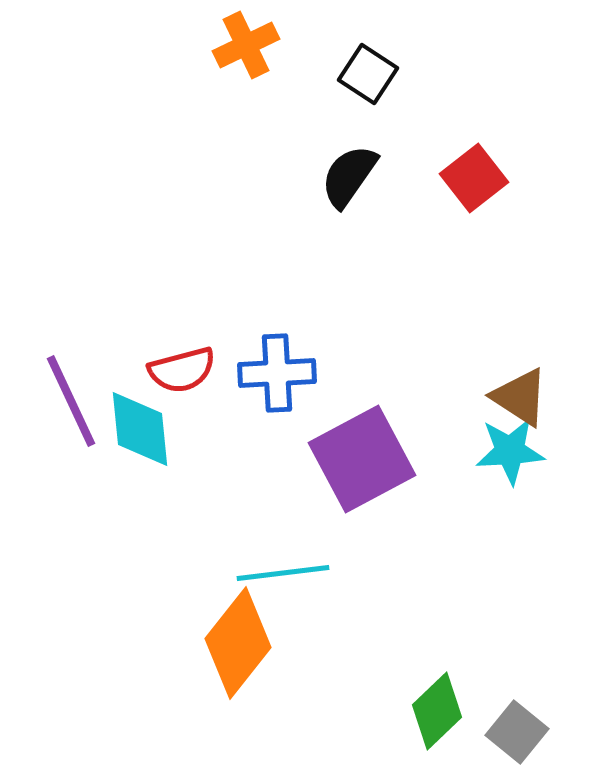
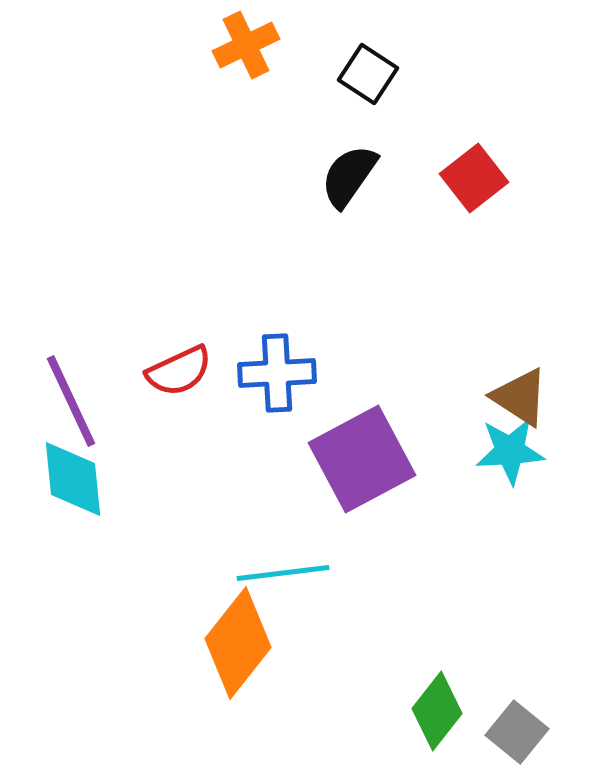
red semicircle: moved 3 px left, 1 px down; rotated 10 degrees counterclockwise
cyan diamond: moved 67 px left, 50 px down
green diamond: rotated 8 degrees counterclockwise
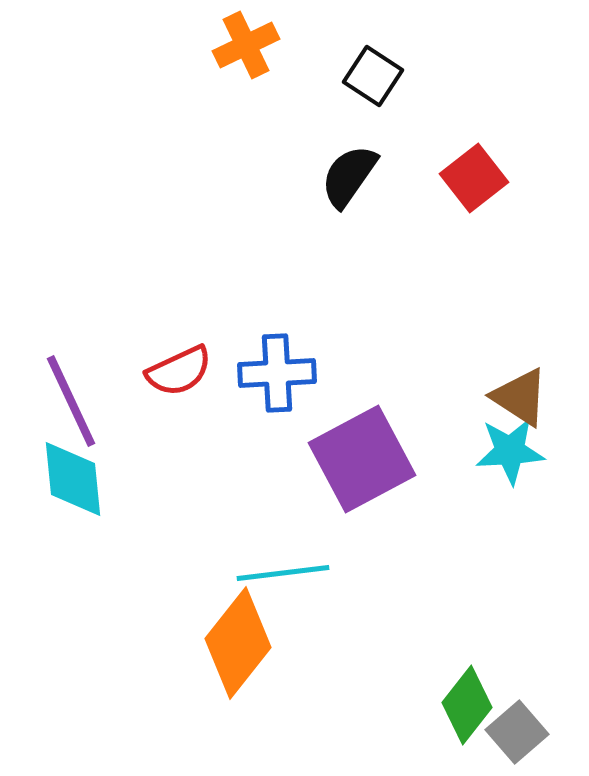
black square: moved 5 px right, 2 px down
green diamond: moved 30 px right, 6 px up
gray square: rotated 10 degrees clockwise
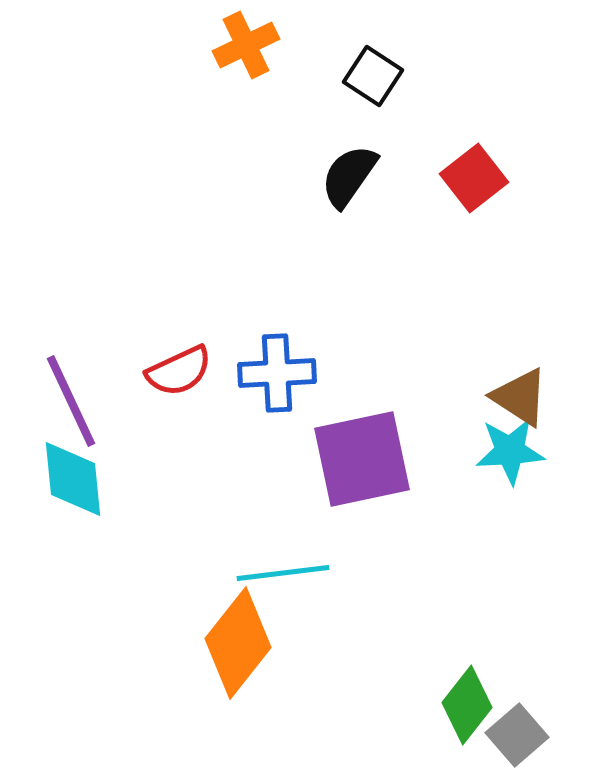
purple square: rotated 16 degrees clockwise
gray square: moved 3 px down
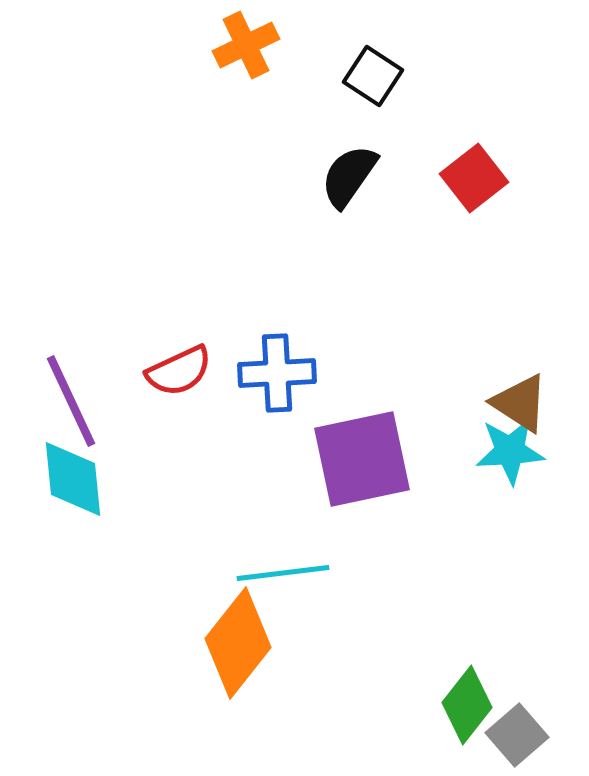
brown triangle: moved 6 px down
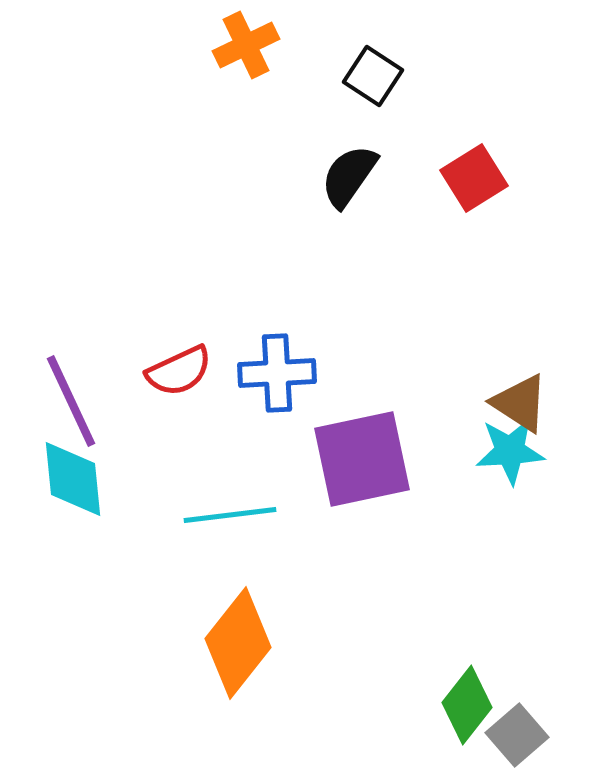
red square: rotated 6 degrees clockwise
cyan line: moved 53 px left, 58 px up
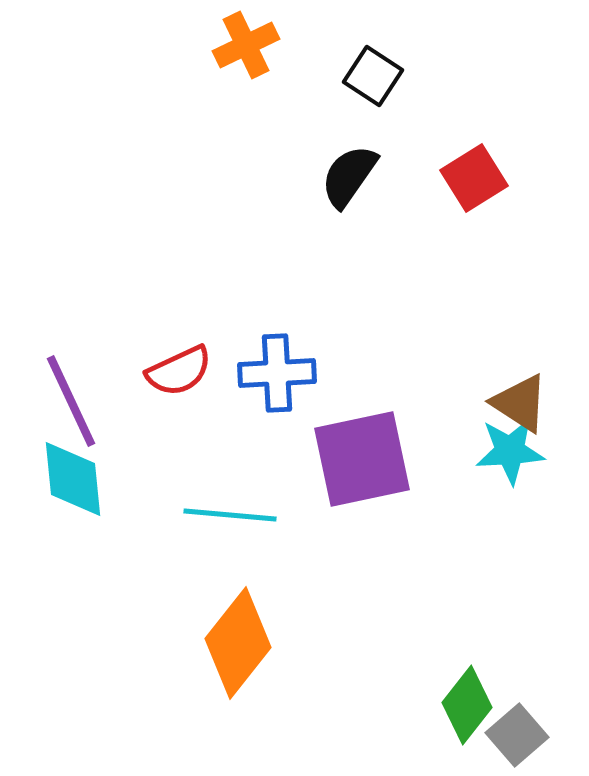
cyan line: rotated 12 degrees clockwise
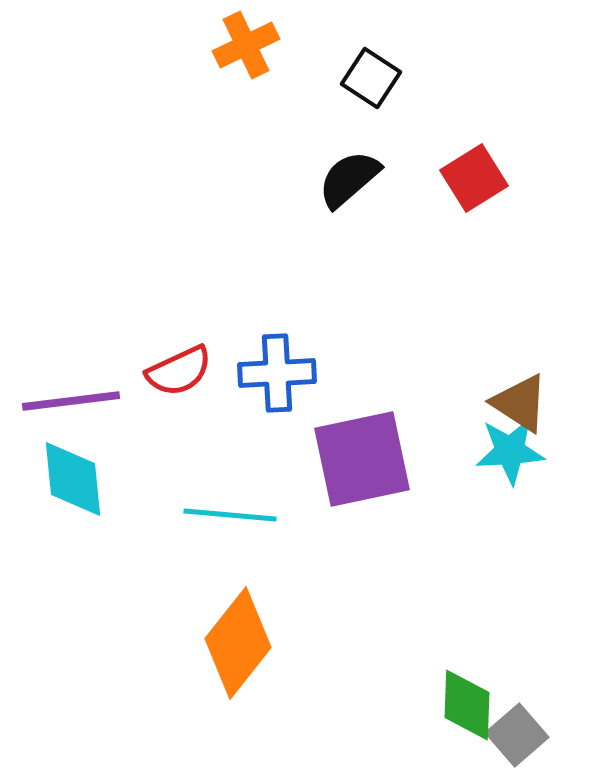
black square: moved 2 px left, 2 px down
black semicircle: moved 3 px down; rotated 14 degrees clockwise
purple line: rotated 72 degrees counterclockwise
green diamond: rotated 36 degrees counterclockwise
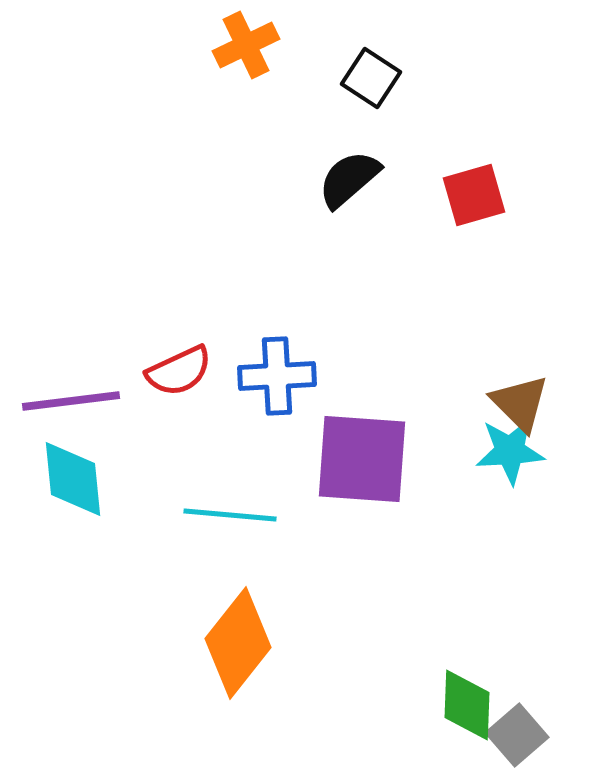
red square: moved 17 px down; rotated 16 degrees clockwise
blue cross: moved 3 px down
brown triangle: rotated 12 degrees clockwise
purple square: rotated 16 degrees clockwise
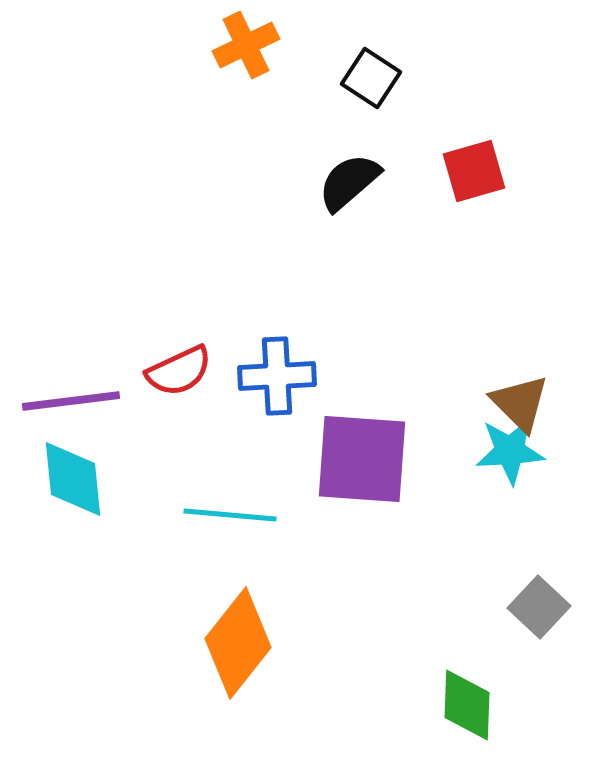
black semicircle: moved 3 px down
red square: moved 24 px up
gray square: moved 22 px right, 128 px up; rotated 6 degrees counterclockwise
